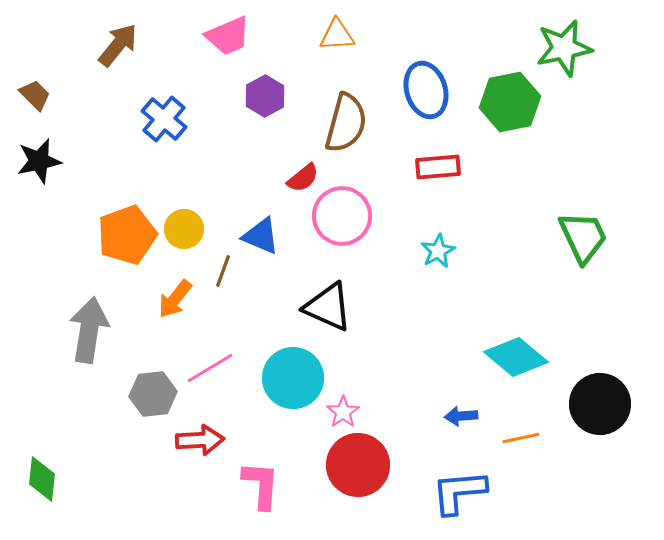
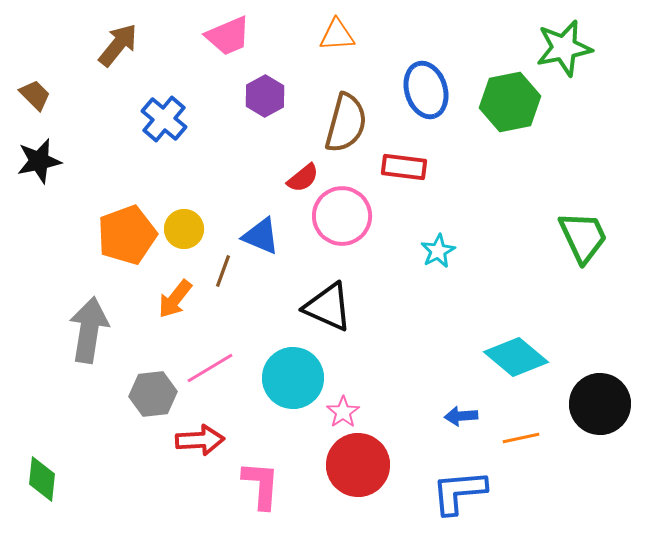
red rectangle: moved 34 px left; rotated 12 degrees clockwise
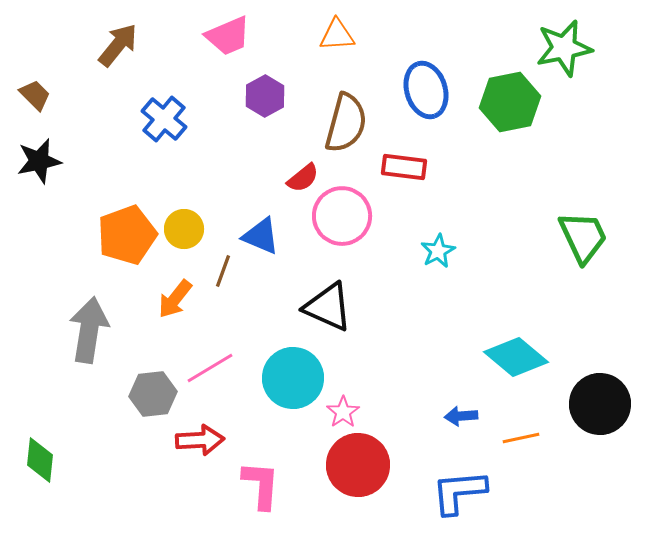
green diamond: moved 2 px left, 19 px up
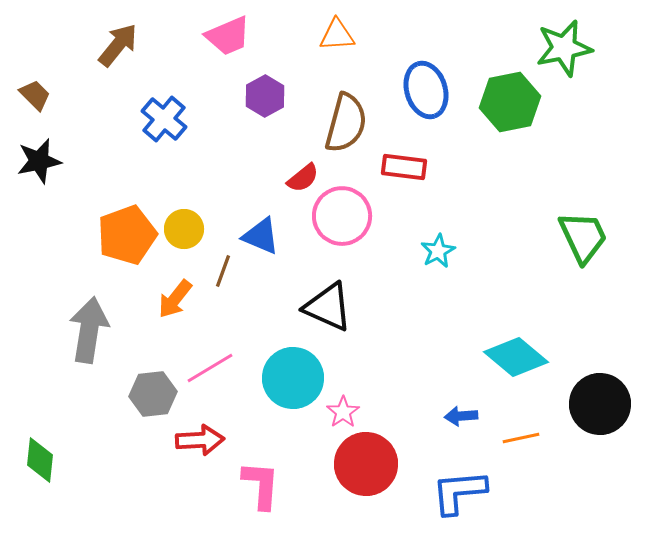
red circle: moved 8 px right, 1 px up
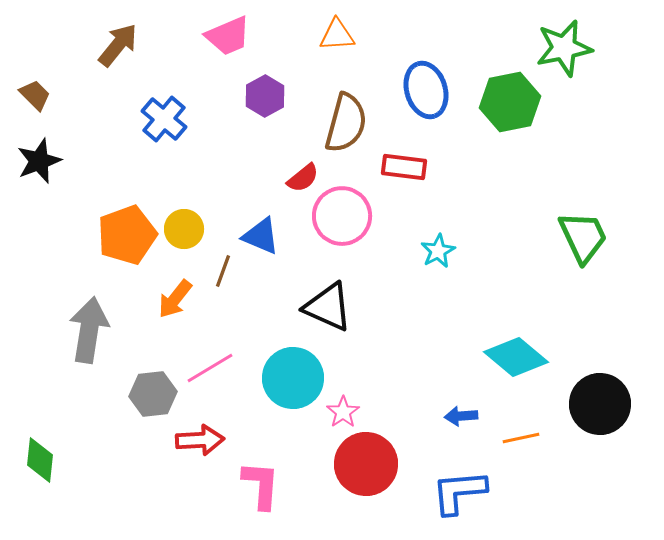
black star: rotated 9 degrees counterclockwise
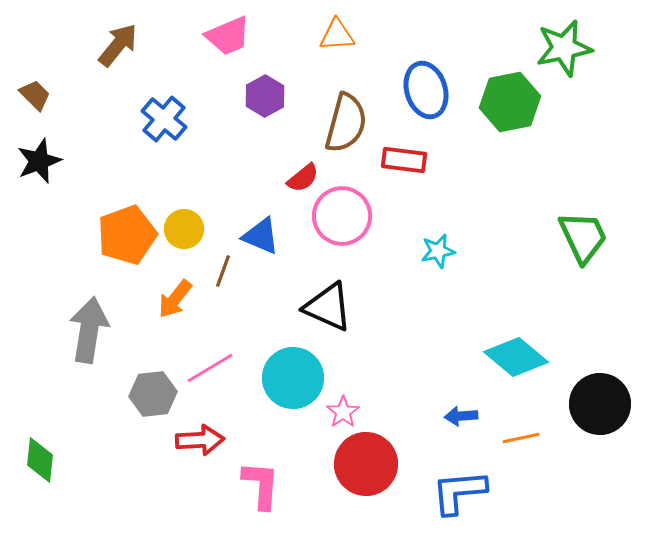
red rectangle: moved 7 px up
cyan star: rotated 16 degrees clockwise
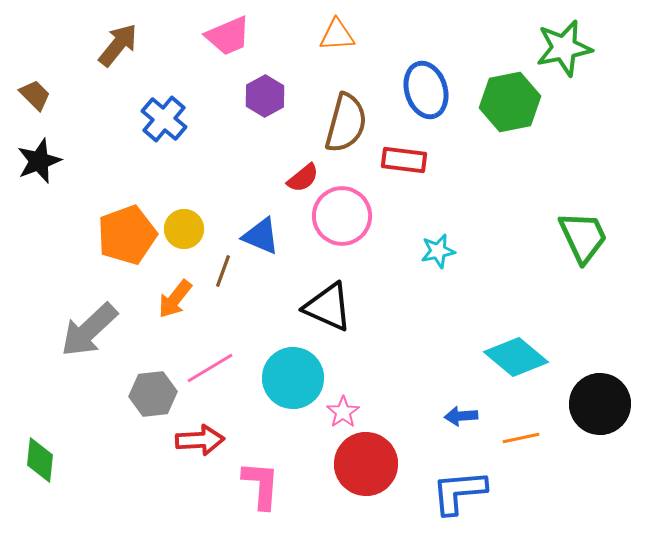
gray arrow: rotated 142 degrees counterclockwise
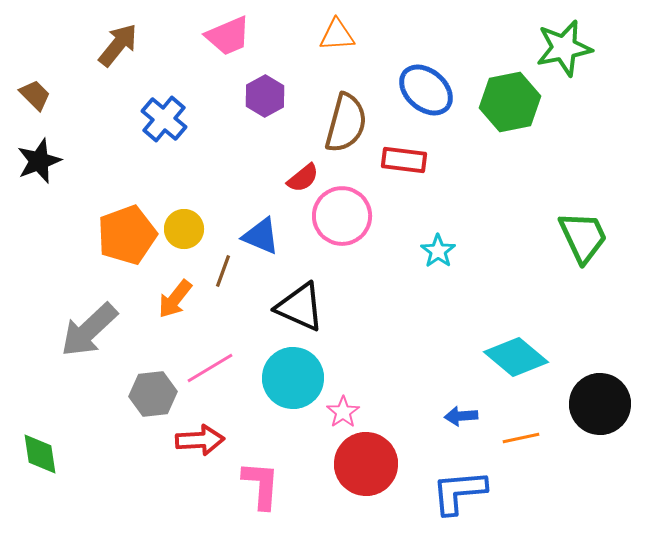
blue ellipse: rotated 32 degrees counterclockwise
cyan star: rotated 24 degrees counterclockwise
black triangle: moved 28 px left
green diamond: moved 6 px up; rotated 15 degrees counterclockwise
